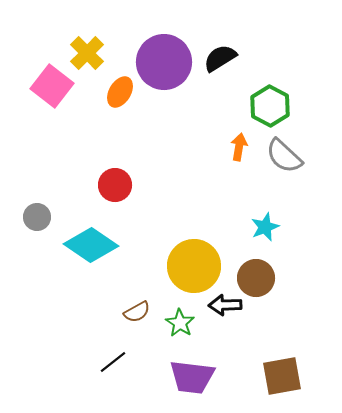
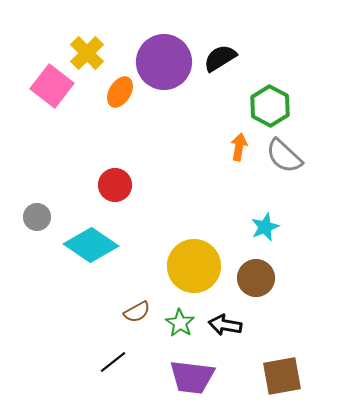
black arrow: moved 20 px down; rotated 12 degrees clockwise
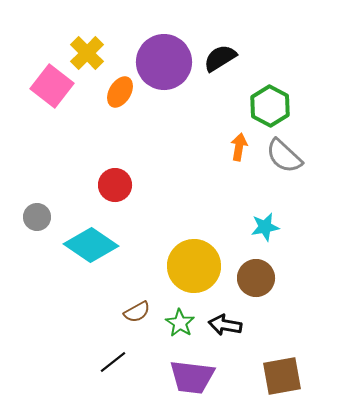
cyan star: rotated 12 degrees clockwise
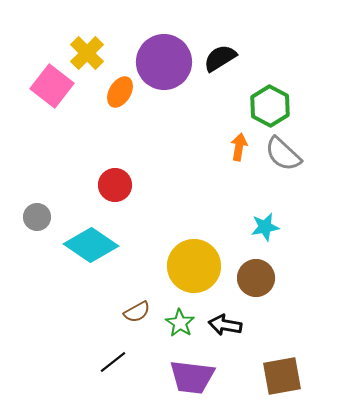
gray semicircle: moved 1 px left, 2 px up
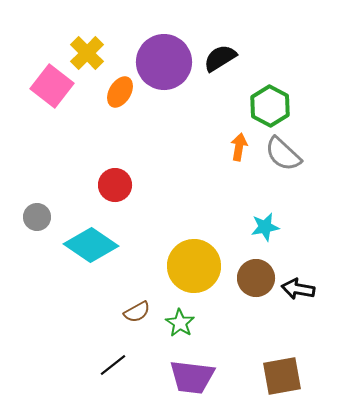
black arrow: moved 73 px right, 36 px up
black line: moved 3 px down
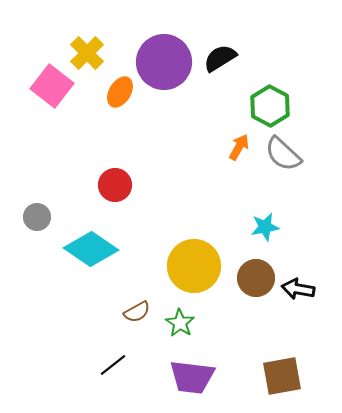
orange arrow: rotated 20 degrees clockwise
cyan diamond: moved 4 px down
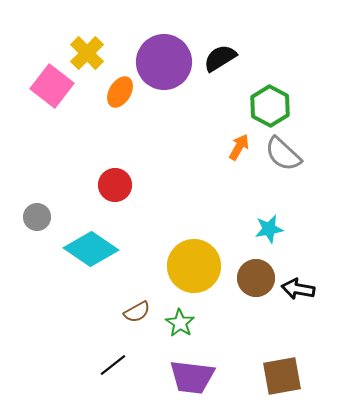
cyan star: moved 4 px right, 2 px down
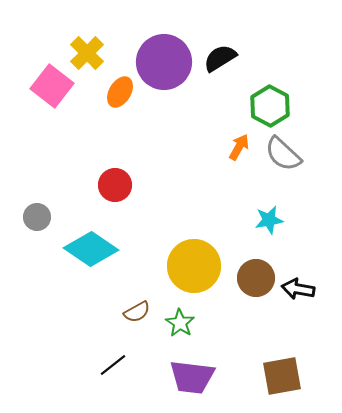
cyan star: moved 9 px up
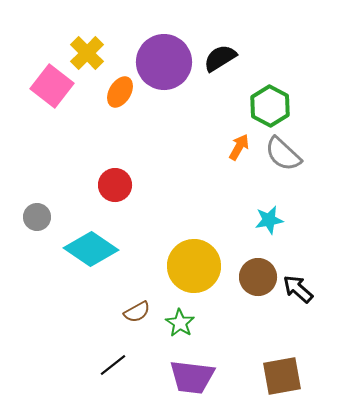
brown circle: moved 2 px right, 1 px up
black arrow: rotated 32 degrees clockwise
